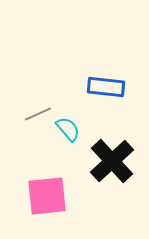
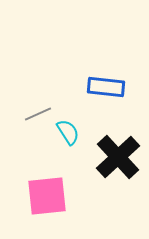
cyan semicircle: moved 3 px down; rotated 8 degrees clockwise
black cross: moved 6 px right, 4 px up
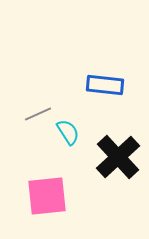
blue rectangle: moved 1 px left, 2 px up
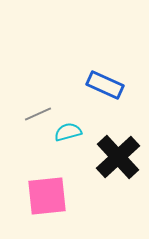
blue rectangle: rotated 18 degrees clockwise
cyan semicircle: rotated 72 degrees counterclockwise
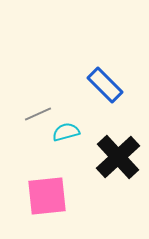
blue rectangle: rotated 21 degrees clockwise
cyan semicircle: moved 2 px left
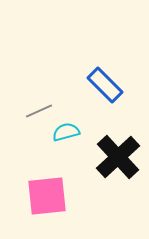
gray line: moved 1 px right, 3 px up
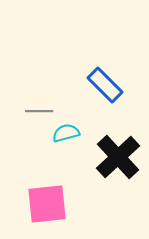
gray line: rotated 24 degrees clockwise
cyan semicircle: moved 1 px down
pink square: moved 8 px down
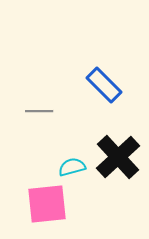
blue rectangle: moved 1 px left
cyan semicircle: moved 6 px right, 34 px down
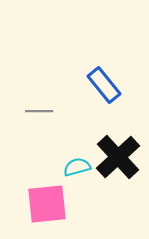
blue rectangle: rotated 6 degrees clockwise
cyan semicircle: moved 5 px right
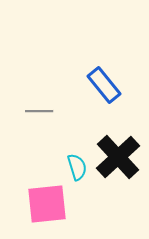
cyan semicircle: rotated 88 degrees clockwise
